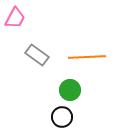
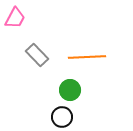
gray rectangle: rotated 10 degrees clockwise
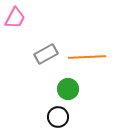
gray rectangle: moved 9 px right, 1 px up; rotated 75 degrees counterclockwise
green circle: moved 2 px left, 1 px up
black circle: moved 4 px left
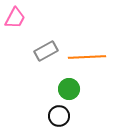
gray rectangle: moved 3 px up
green circle: moved 1 px right
black circle: moved 1 px right, 1 px up
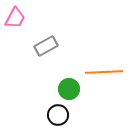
gray rectangle: moved 5 px up
orange line: moved 17 px right, 15 px down
black circle: moved 1 px left, 1 px up
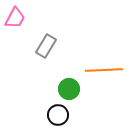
gray rectangle: rotated 30 degrees counterclockwise
orange line: moved 2 px up
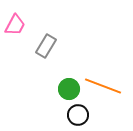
pink trapezoid: moved 7 px down
orange line: moved 1 px left, 16 px down; rotated 24 degrees clockwise
black circle: moved 20 px right
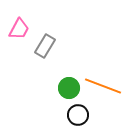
pink trapezoid: moved 4 px right, 4 px down
gray rectangle: moved 1 px left
green circle: moved 1 px up
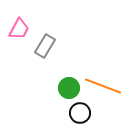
black circle: moved 2 px right, 2 px up
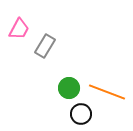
orange line: moved 4 px right, 6 px down
black circle: moved 1 px right, 1 px down
